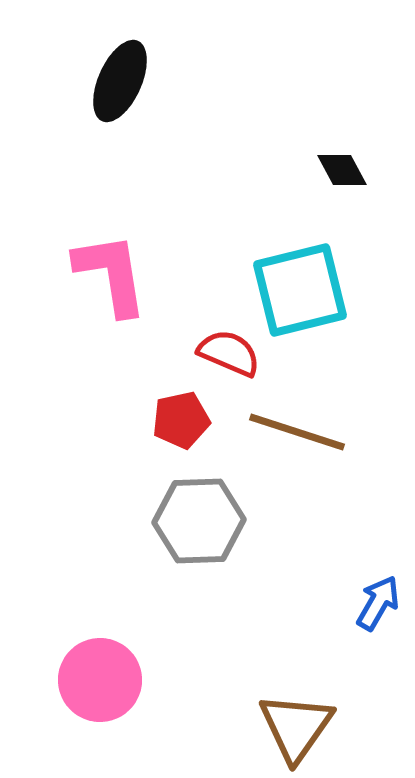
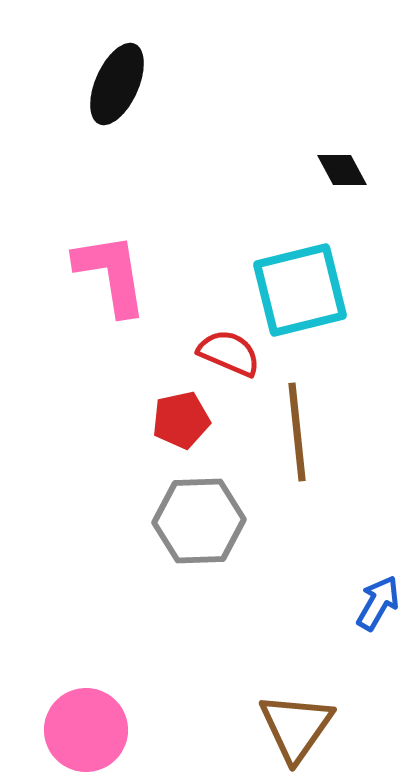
black ellipse: moved 3 px left, 3 px down
brown line: rotated 66 degrees clockwise
pink circle: moved 14 px left, 50 px down
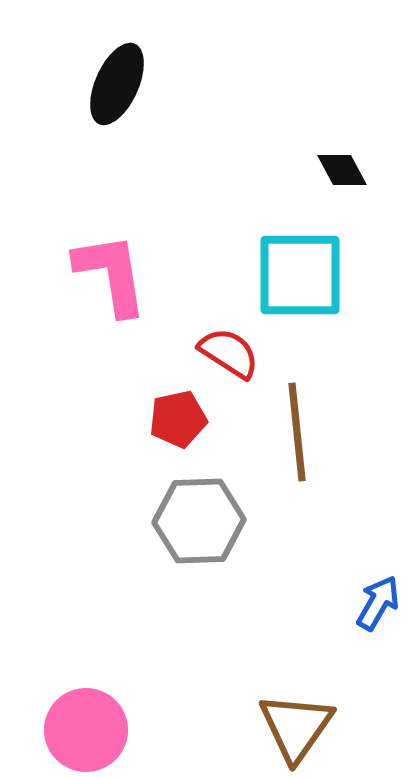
cyan square: moved 15 px up; rotated 14 degrees clockwise
red semicircle: rotated 10 degrees clockwise
red pentagon: moved 3 px left, 1 px up
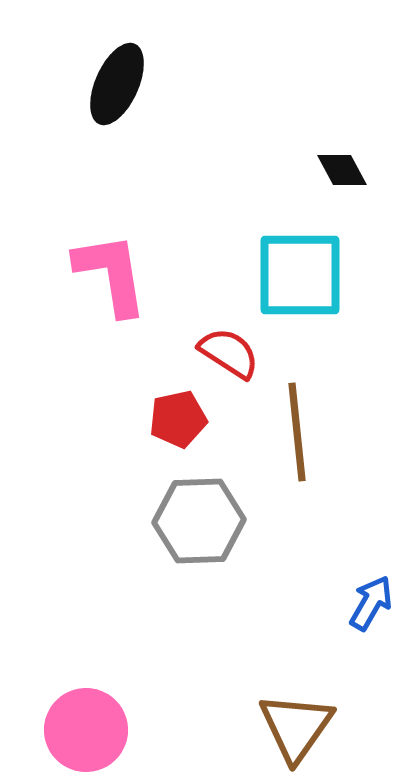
blue arrow: moved 7 px left
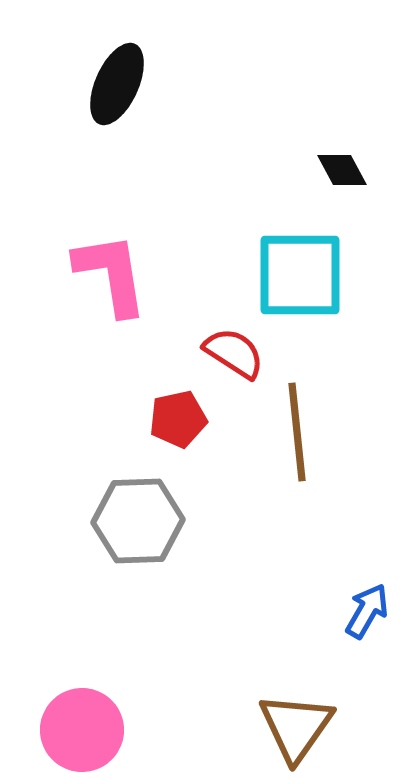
red semicircle: moved 5 px right
gray hexagon: moved 61 px left
blue arrow: moved 4 px left, 8 px down
pink circle: moved 4 px left
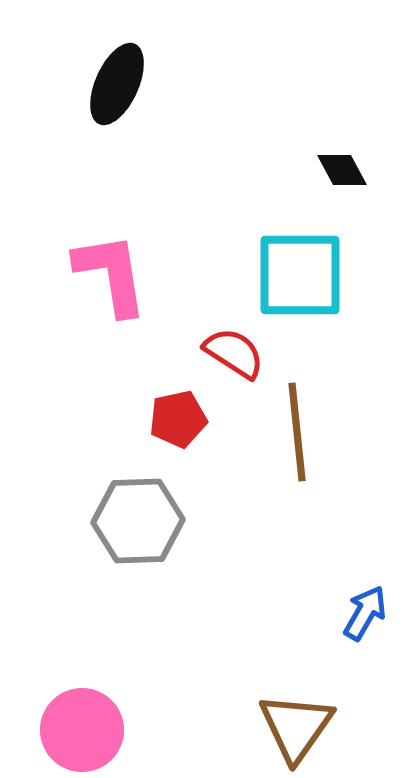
blue arrow: moved 2 px left, 2 px down
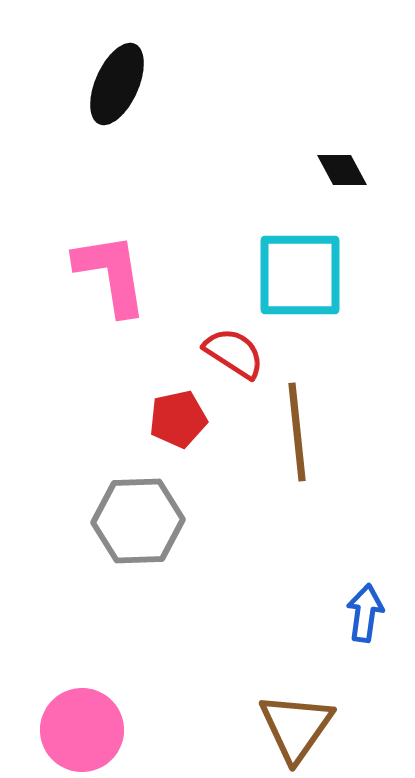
blue arrow: rotated 22 degrees counterclockwise
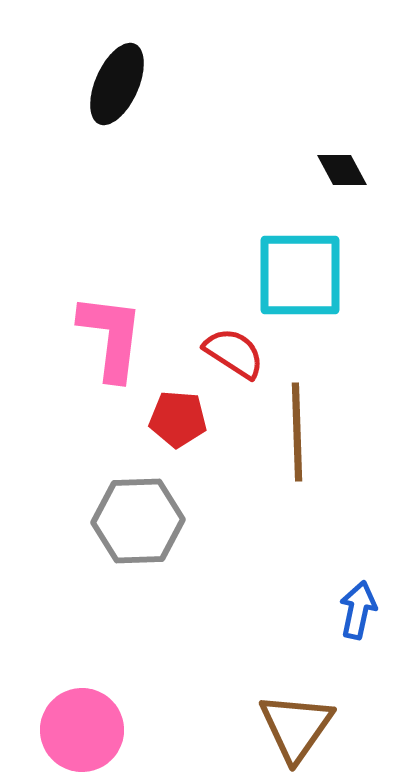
pink L-shape: moved 63 px down; rotated 16 degrees clockwise
red pentagon: rotated 16 degrees clockwise
brown line: rotated 4 degrees clockwise
blue arrow: moved 7 px left, 3 px up; rotated 4 degrees clockwise
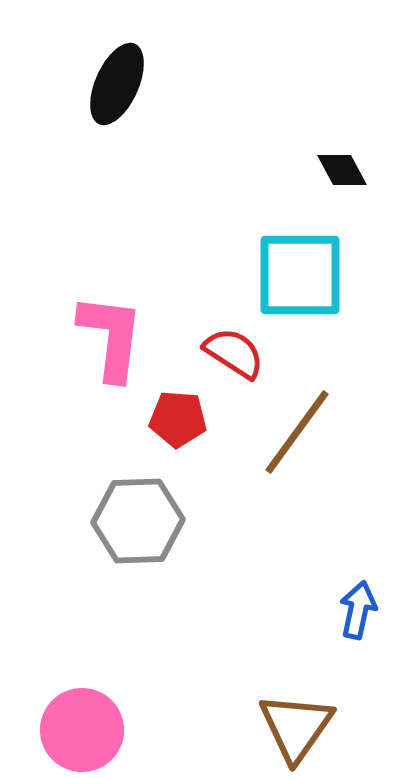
brown line: rotated 38 degrees clockwise
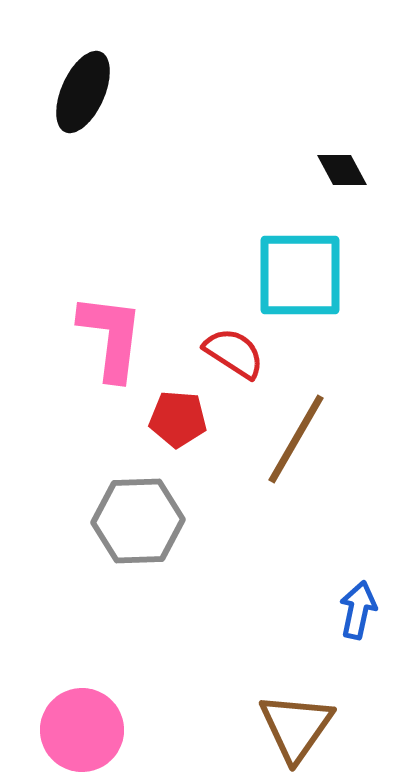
black ellipse: moved 34 px left, 8 px down
brown line: moved 1 px left, 7 px down; rotated 6 degrees counterclockwise
